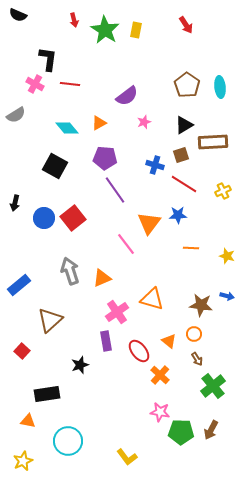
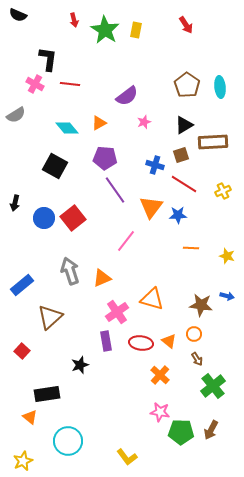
orange triangle at (149, 223): moved 2 px right, 16 px up
pink line at (126, 244): moved 3 px up; rotated 75 degrees clockwise
blue rectangle at (19, 285): moved 3 px right
brown triangle at (50, 320): moved 3 px up
red ellipse at (139, 351): moved 2 px right, 8 px up; rotated 45 degrees counterclockwise
orange triangle at (28, 421): moved 2 px right, 4 px up; rotated 28 degrees clockwise
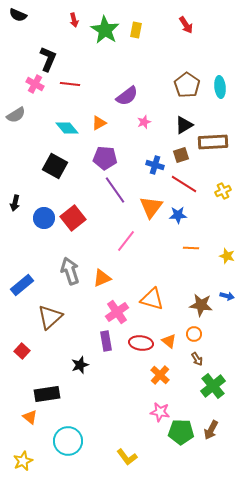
black L-shape at (48, 59): rotated 15 degrees clockwise
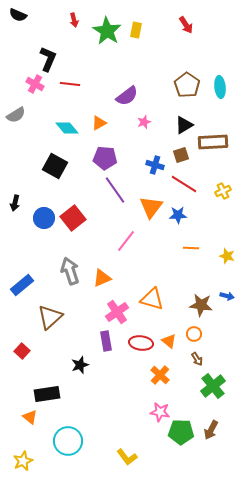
green star at (105, 30): moved 2 px right, 1 px down
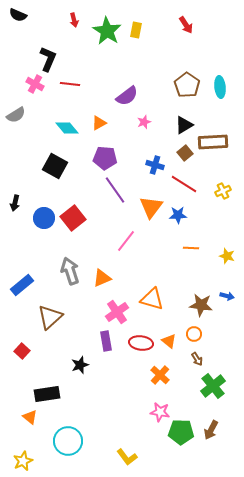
brown square at (181, 155): moved 4 px right, 2 px up; rotated 21 degrees counterclockwise
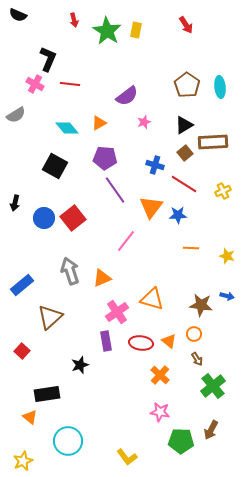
green pentagon at (181, 432): moved 9 px down
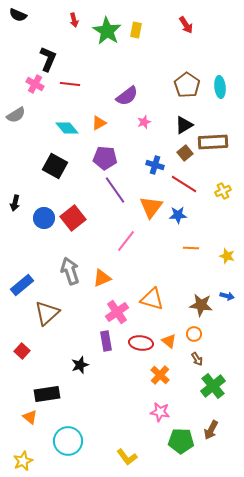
brown triangle at (50, 317): moved 3 px left, 4 px up
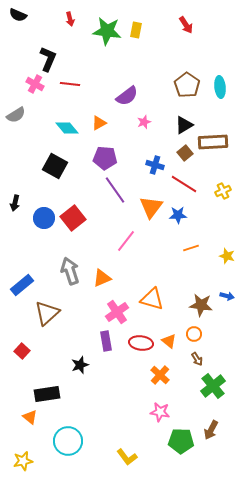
red arrow at (74, 20): moved 4 px left, 1 px up
green star at (107, 31): rotated 24 degrees counterclockwise
orange line at (191, 248): rotated 21 degrees counterclockwise
yellow star at (23, 461): rotated 12 degrees clockwise
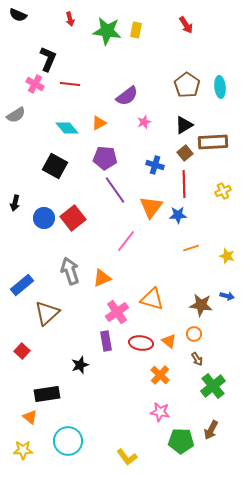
red line at (184, 184): rotated 56 degrees clockwise
yellow star at (23, 461): moved 11 px up; rotated 12 degrees clockwise
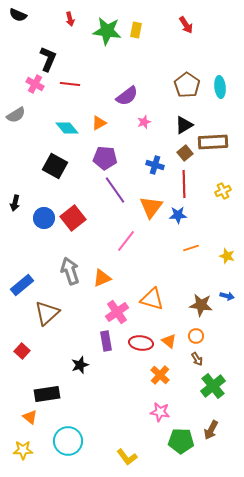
orange circle at (194, 334): moved 2 px right, 2 px down
